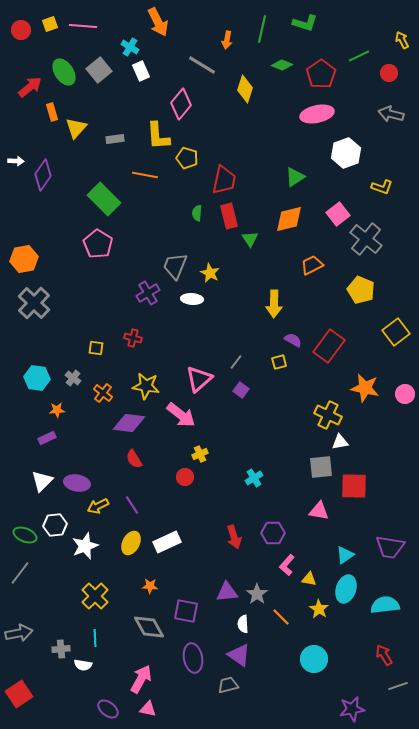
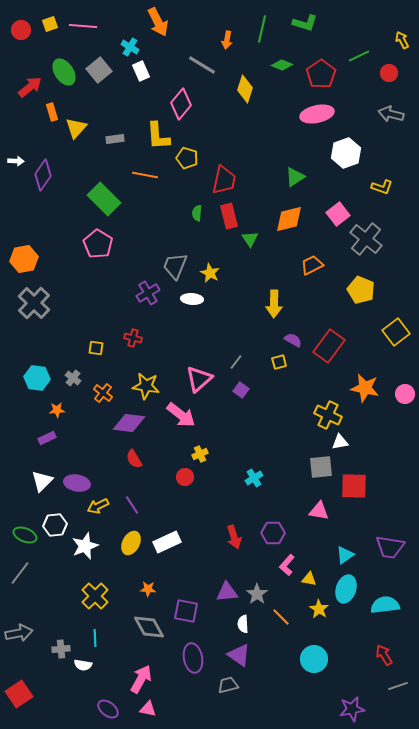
orange star at (150, 586): moved 2 px left, 3 px down
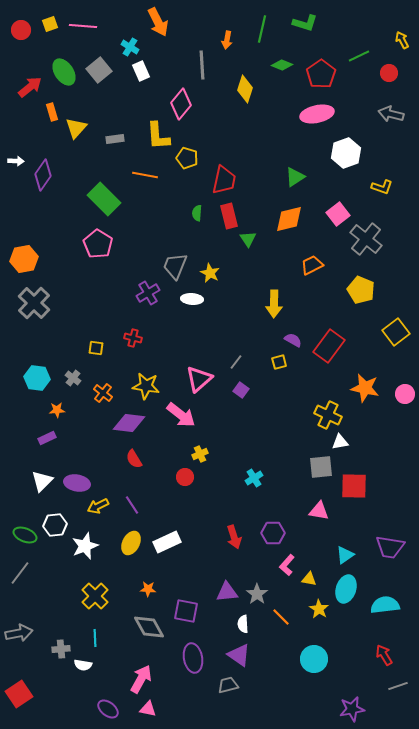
gray line at (202, 65): rotated 56 degrees clockwise
green triangle at (250, 239): moved 2 px left
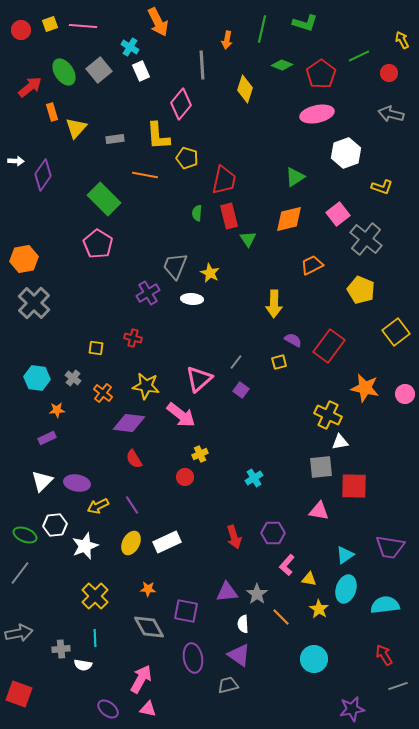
red square at (19, 694): rotated 36 degrees counterclockwise
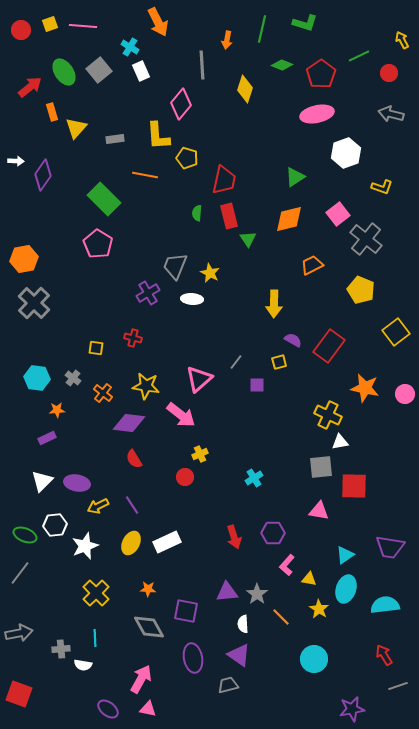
purple square at (241, 390): moved 16 px right, 5 px up; rotated 35 degrees counterclockwise
yellow cross at (95, 596): moved 1 px right, 3 px up
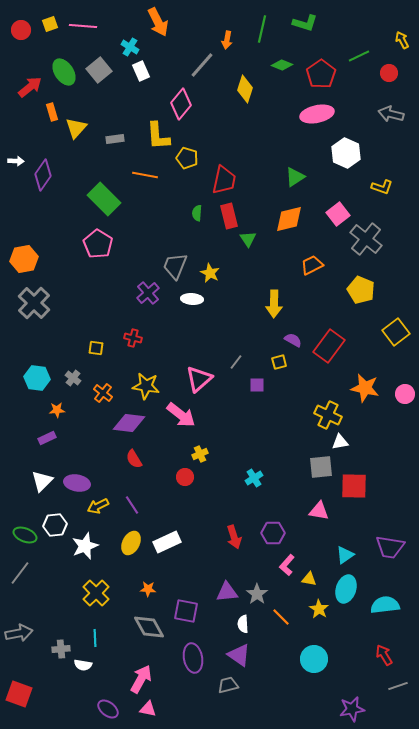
gray line at (202, 65): rotated 44 degrees clockwise
white hexagon at (346, 153): rotated 16 degrees counterclockwise
purple cross at (148, 293): rotated 10 degrees counterclockwise
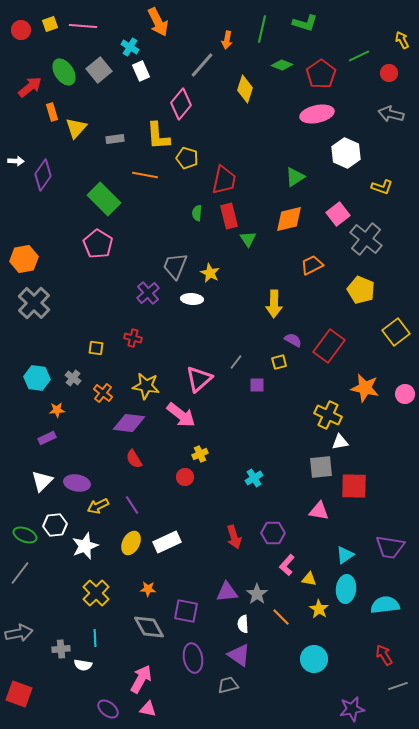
cyan ellipse at (346, 589): rotated 12 degrees counterclockwise
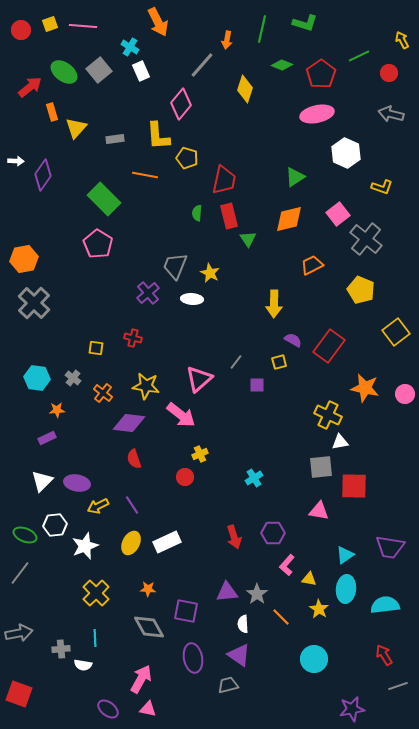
green ellipse at (64, 72): rotated 20 degrees counterclockwise
red semicircle at (134, 459): rotated 12 degrees clockwise
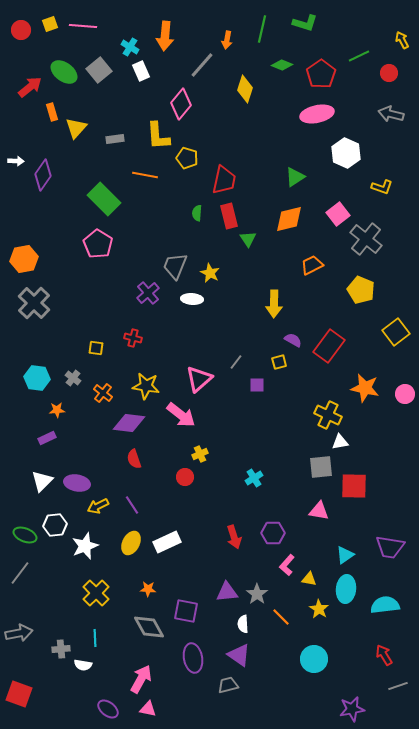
orange arrow at (158, 22): moved 7 px right, 14 px down; rotated 32 degrees clockwise
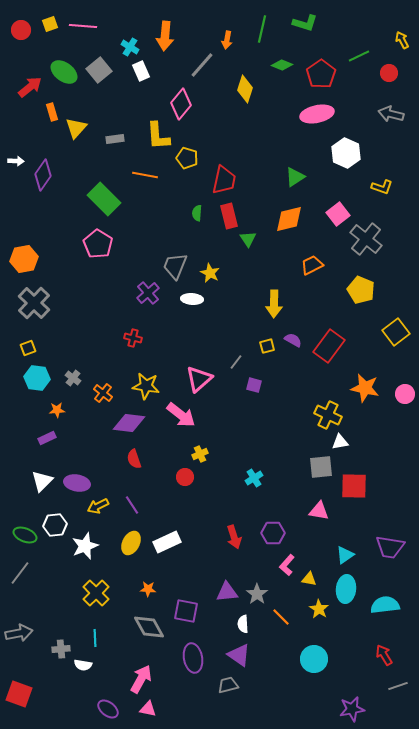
yellow square at (96, 348): moved 68 px left; rotated 28 degrees counterclockwise
yellow square at (279, 362): moved 12 px left, 16 px up
purple square at (257, 385): moved 3 px left; rotated 14 degrees clockwise
